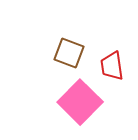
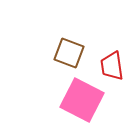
pink square: moved 2 px right, 2 px up; rotated 18 degrees counterclockwise
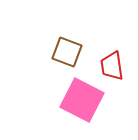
brown square: moved 2 px left, 1 px up
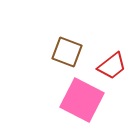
red trapezoid: rotated 120 degrees counterclockwise
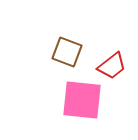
pink square: rotated 21 degrees counterclockwise
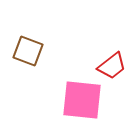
brown square: moved 39 px left, 1 px up
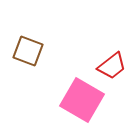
pink square: rotated 24 degrees clockwise
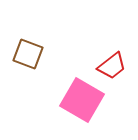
brown square: moved 3 px down
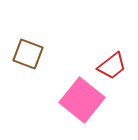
pink square: rotated 9 degrees clockwise
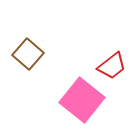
brown square: rotated 20 degrees clockwise
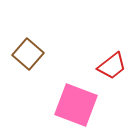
pink square: moved 6 px left, 5 px down; rotated 18 degrees counterclockwise
